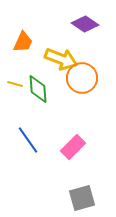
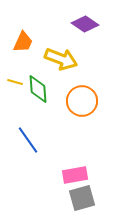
orange circle: moved 23 px down
yellow line: moved 2 px up
pink rectangle: moved 2 px right, 28 px down; rotated 35 degrees clockwise
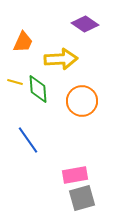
yellow arrow: rotated 24 degrees counterclockwise
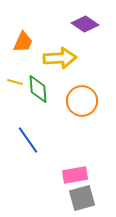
yellow arrow: moved 1 px left, 1 px up
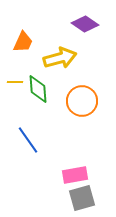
yellow arrow: rotated 12 degrees counterclockwise
yellow line: rotated 14 degrees counterclockwise
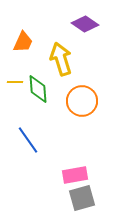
yellow arrow: moved 1 px right, 1 px down; rotated 92 degrees counterclockwise
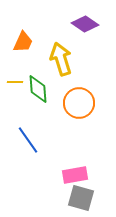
orange circle: moved 3 px left, 2 px down
gray square: moved 1 px left; rotated 32 degrees clockwise
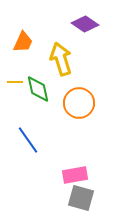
green diamond: rotated 8 degrees counterclockwise
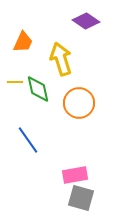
purple diamond: moved 1 px right, 3 px up
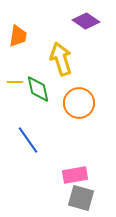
orange trapezoid: moved 5 px left, 6 px up; rotated 15 degrees counterclockwise
